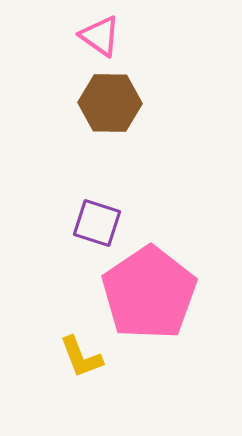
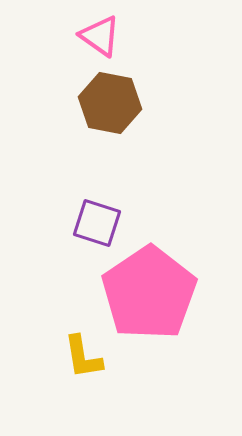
brown hexagon: rotated 10 degrees clockwise
yellow L-shape: moved 2 px right; rotated 12 degrees clockwise
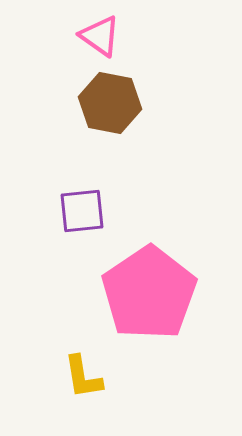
purple square: moved 15 px left, 12 px up; rotated 24 degrees counterclockwise
yellow L-shape: moved 20 px down
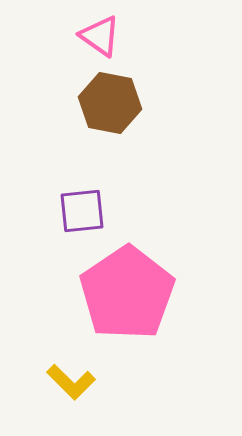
pink pentagon: moved 22 px left
yellow L-shape: moved 12 px left, 5 px down; rotated 36 degrees counterclockwise
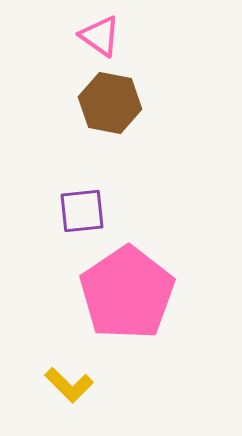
yellow L-shape: moved 2 px left, 3 px down
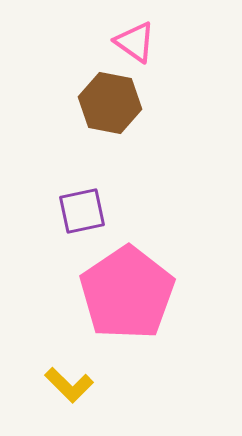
pink triangle: moved 35 px right, 6 px down
purple square: rotated 6 degrees counterclockwise
